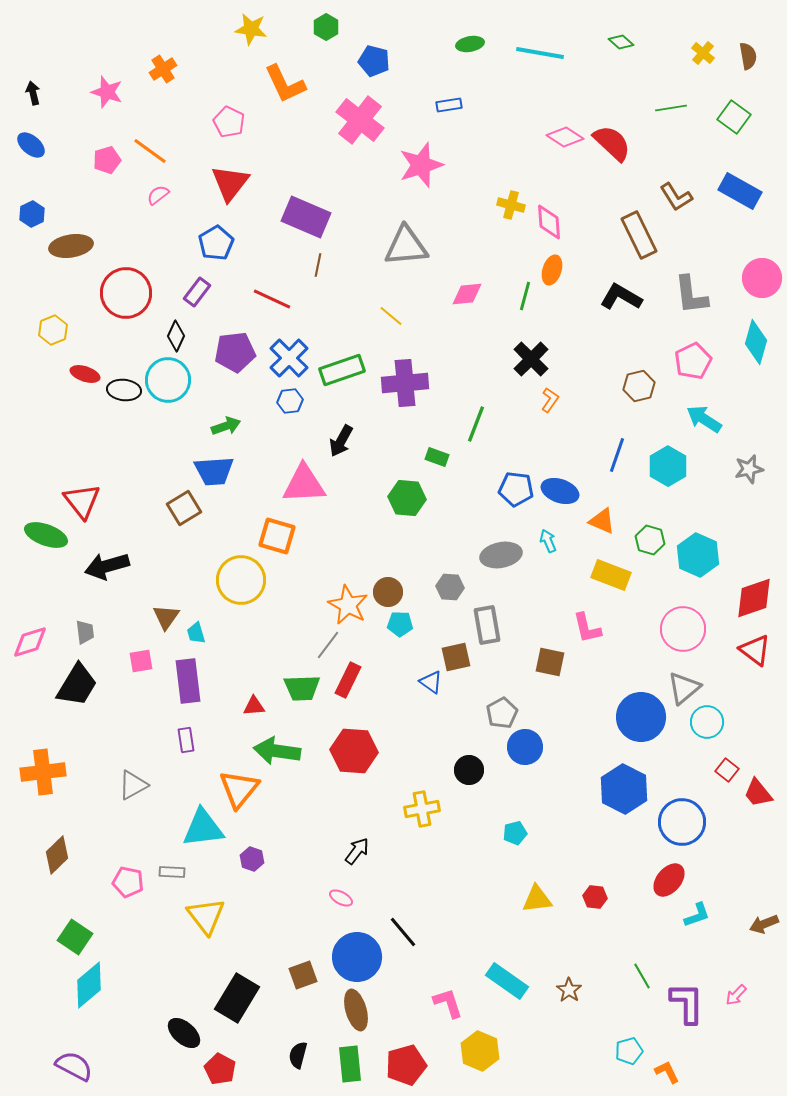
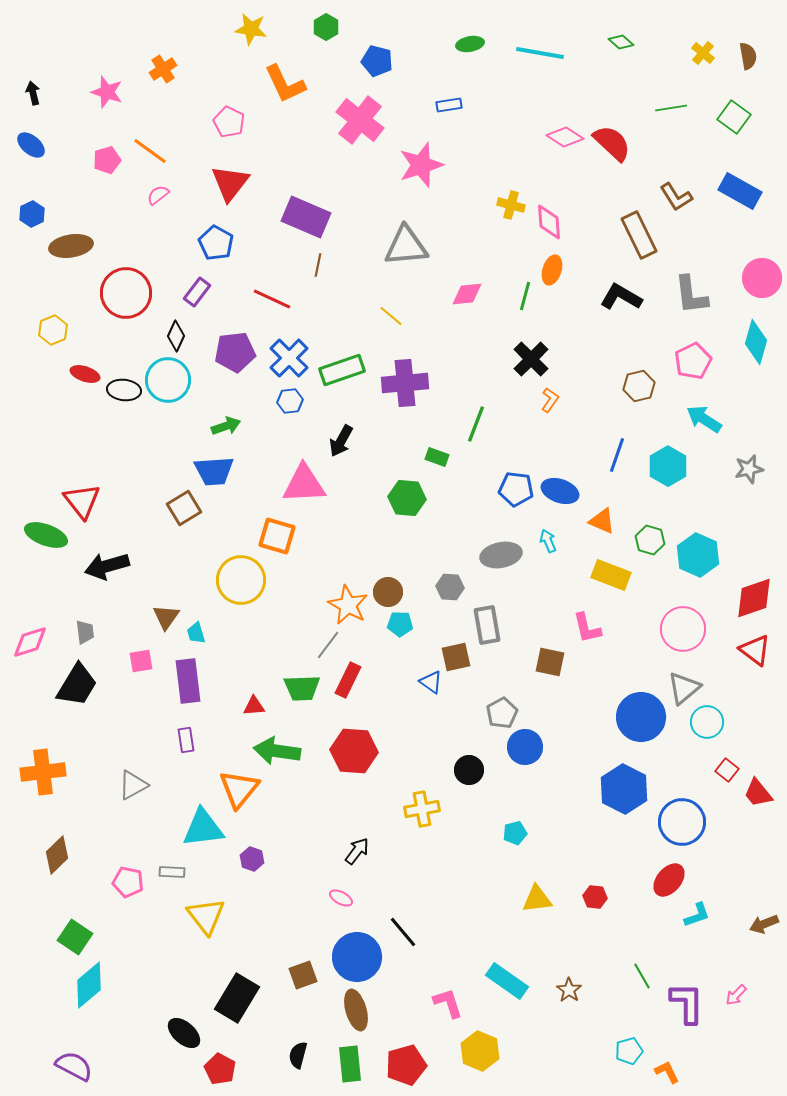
blue pentagon at (374, 61): moved 3 px right
blue pentagon at (216, 243): rotated 12 degrees counterclockwise
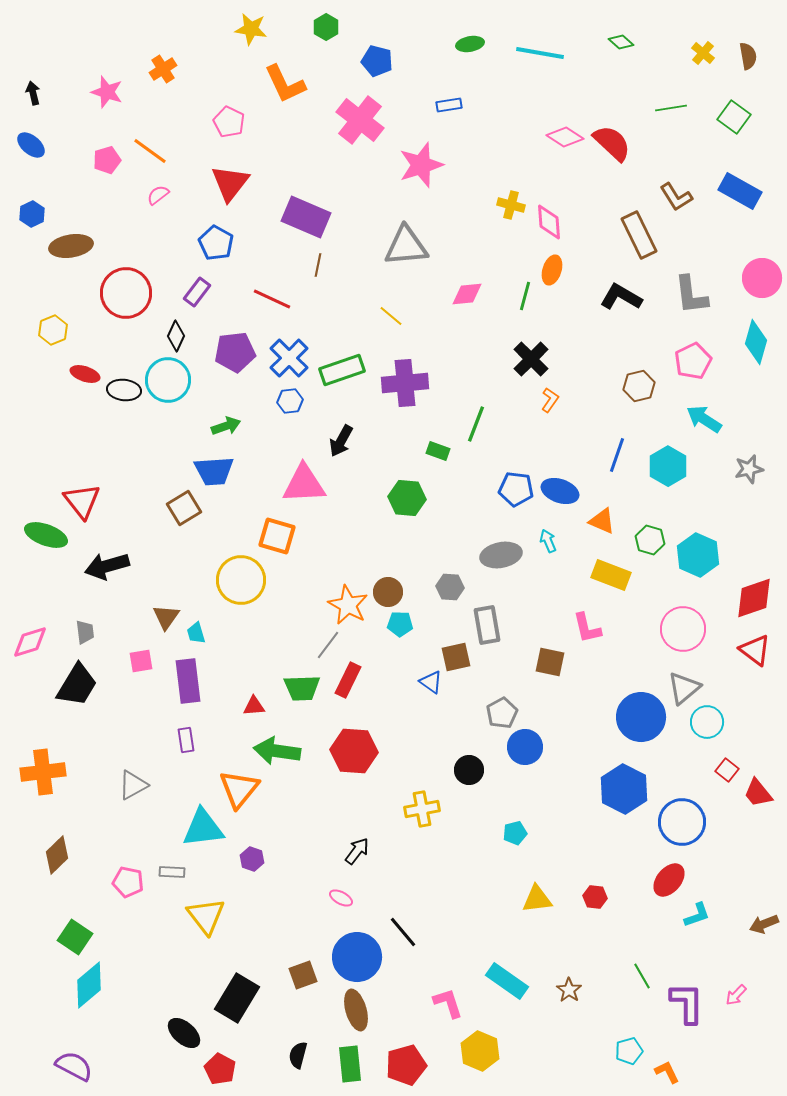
green rectangle at (437, 457): moved 1 px right, 6 px up
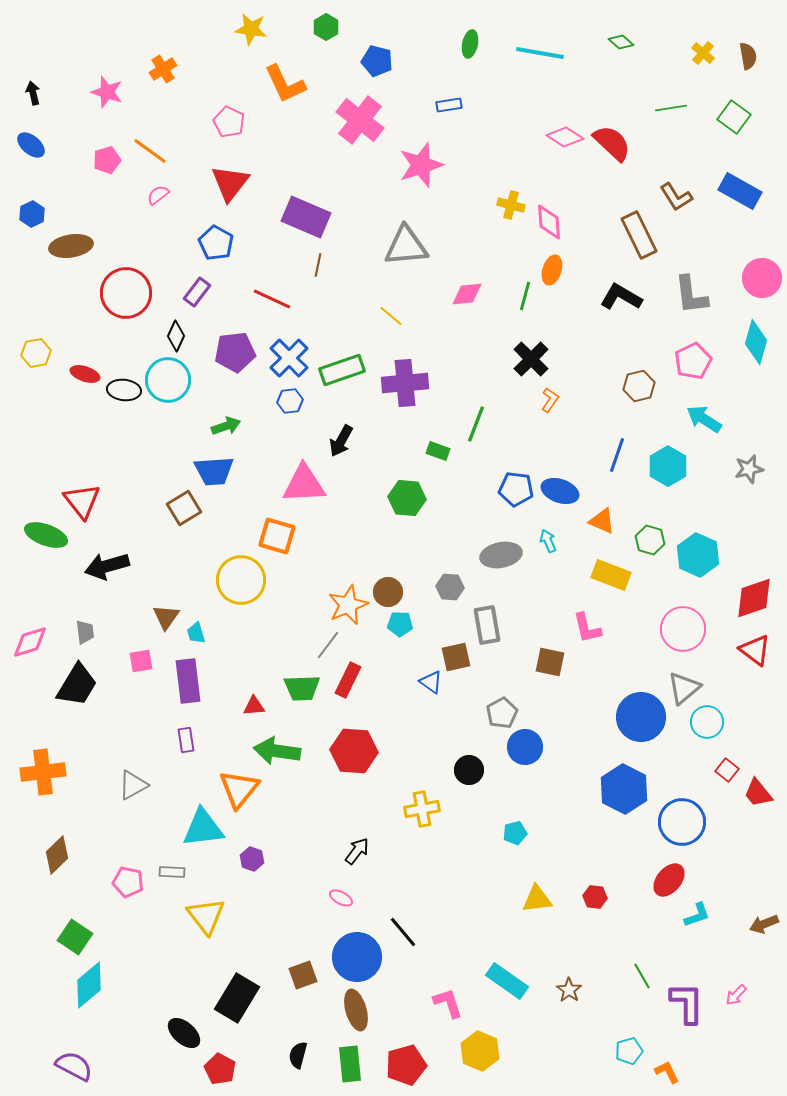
green ellipse at (470, 44): rotated 68 degrees counterclockwise
yellow hexagon at (53, 330): moved 17 px left, 23 px down; rotated 12 degrees clockwise
orange star at (348, 605): rotated 21 degrees clockwise
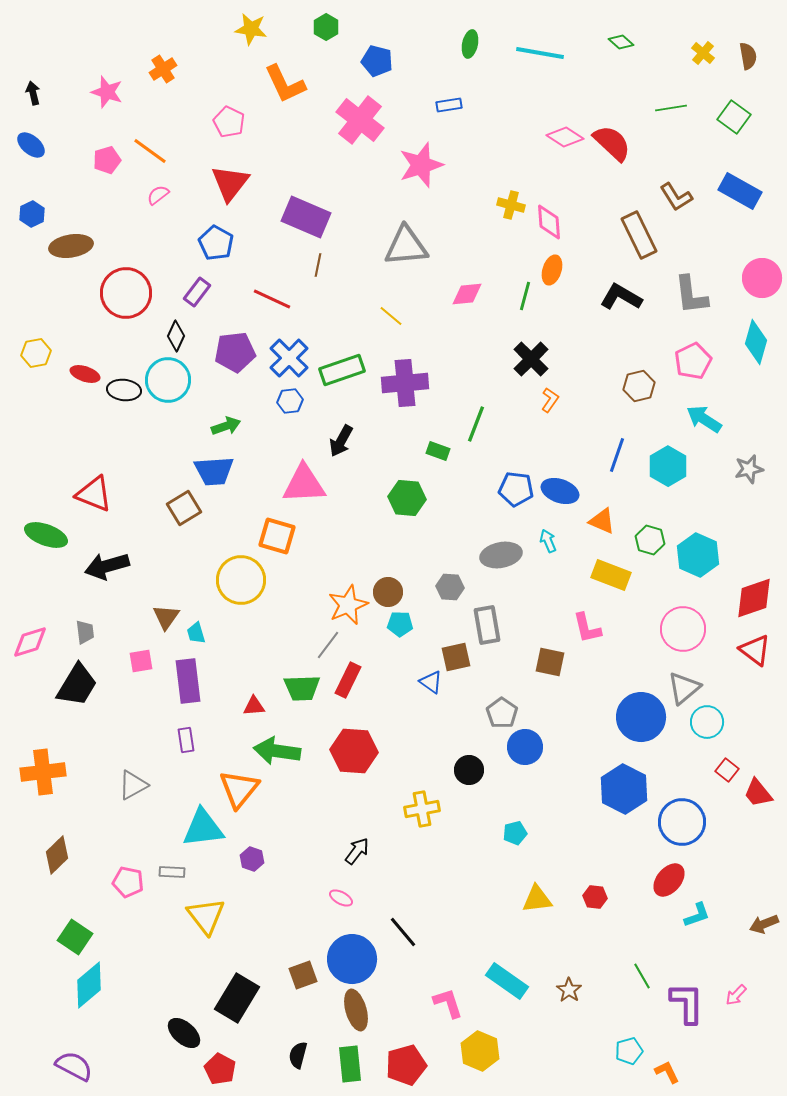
red triangle at (82, 501): moved 12 px right, 7 px up; rotated 30 degrees counterclockwise
gray pentagon at (502, 713): rotated 8 degrees counterclockwise
blue circle at (357, 957): moved 5 px left, 2 px down
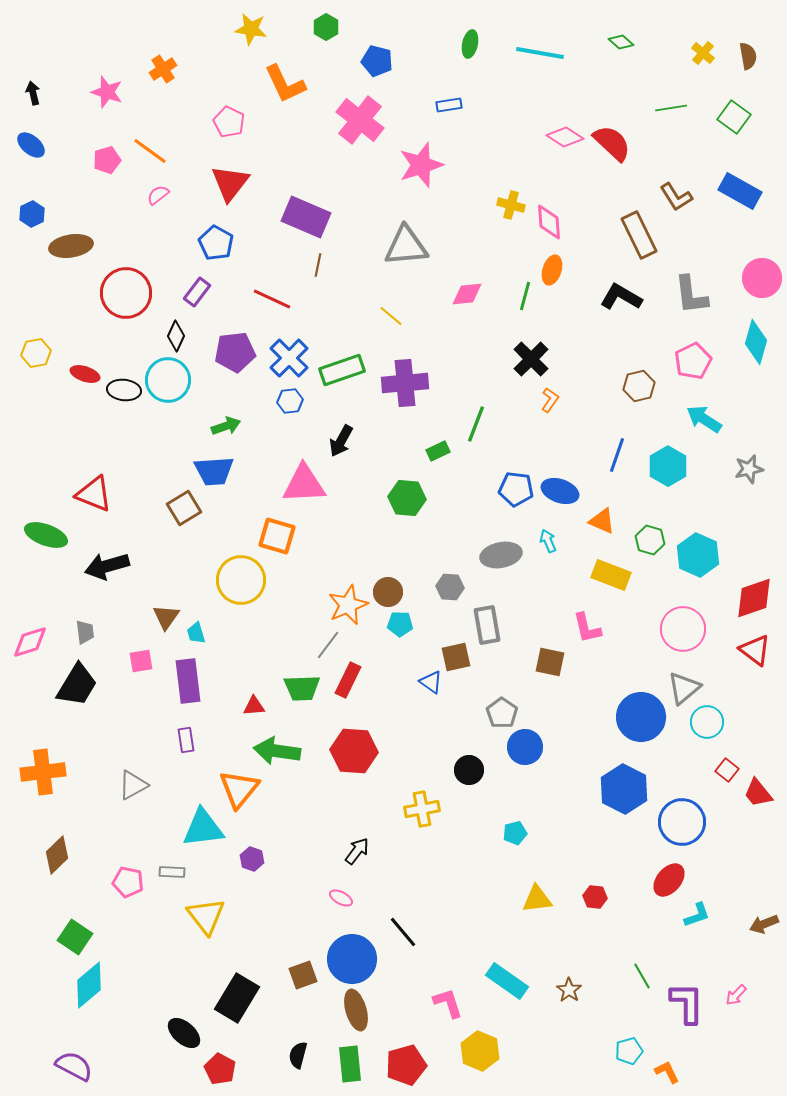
green rectangle at (438, 451): rotated 45 degrees counterclockwise
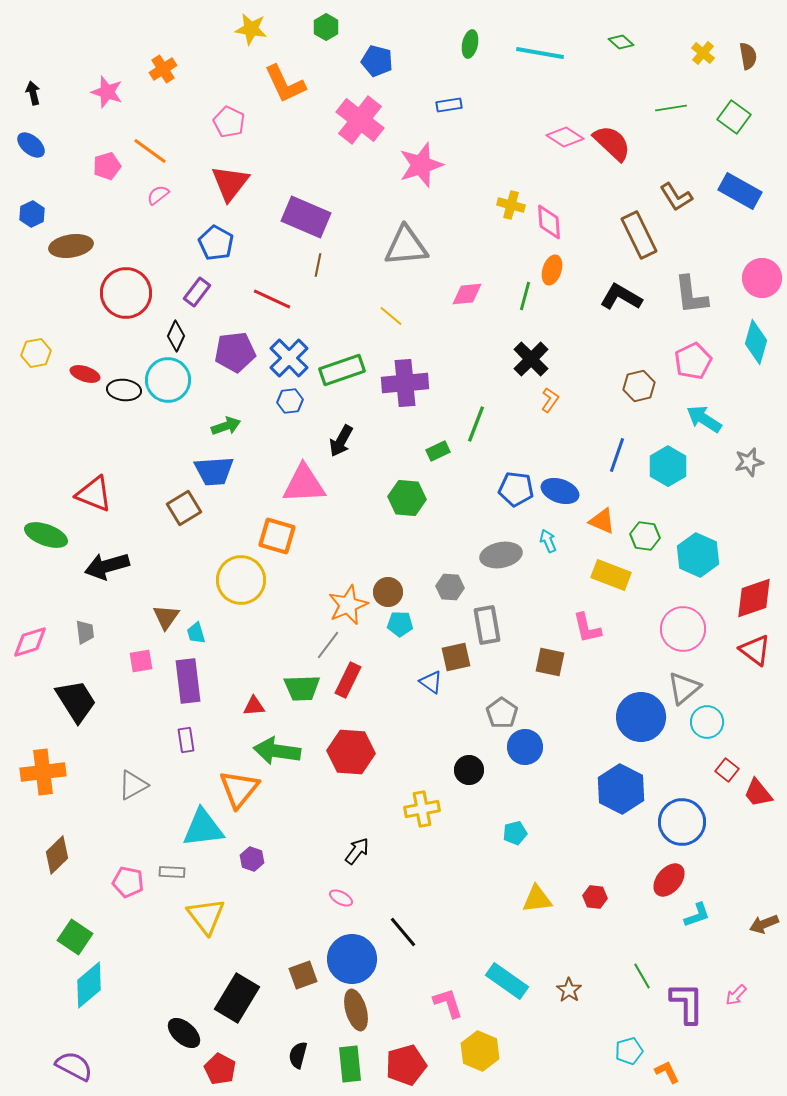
pink pentagon at (107, 160): moved 6 px down
gray star at (749, 469): moved 7 px up
green hexagon at (650, 540): moved 5 px left, 4 px up; rotated 8 degrees counterclockwise
black trapezoid at (77, 685): moved 1 px left, 16 px down; rotated 63 degrees counterclockwise
red hexagon at (354, 751): moved 3 px left, 1 px down
blue hexagon at (624, 789): moved 3 px left
